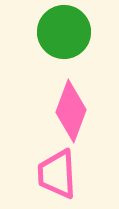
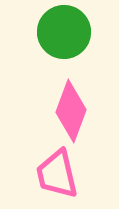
pink trapezoid: rotated 10 degrees counterclockwise
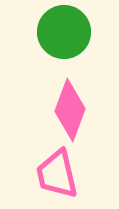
pink diamond: moved 1 px left, 1 px up
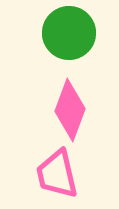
green circle: moved 5 px right, 1 px down
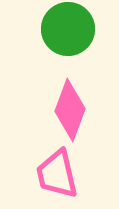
green circle: moved 1 px left, 4 px up
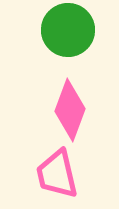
green circle: moved 1 px down
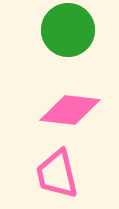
pink diamond: rotated 76 degrees clockwise
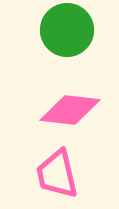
green circle: moved 1 px left
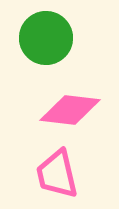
green circle: moved 21 px left, 8 px down
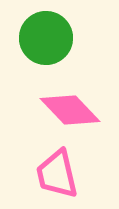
pink diamond: rotated 40 degrees clockwise
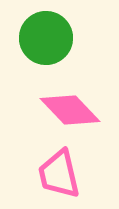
pink trapezoid: moved 2 px right
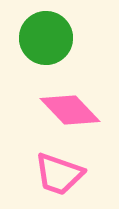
pink trapezoid: rotated 58 degrees counterclockwise
